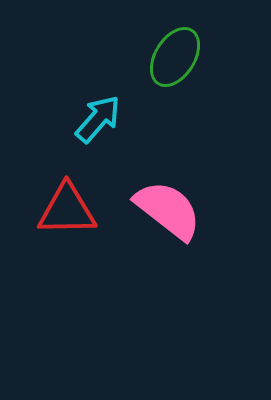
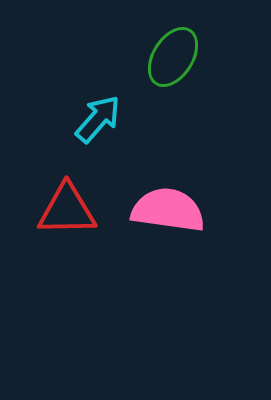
green ellipse: moved 2 px left
pink semicircle: rotated 30 degrees counterclockwise
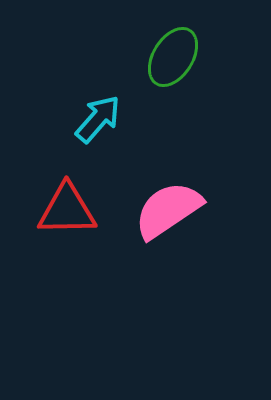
pink semicircle: rotated 42 degrees counterclockwise
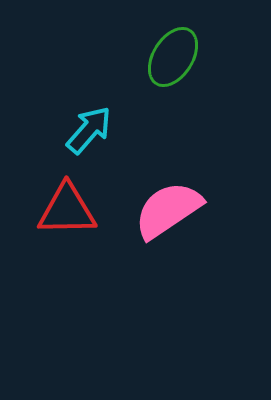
cyan arrow: moved 9 px left, 11 px down
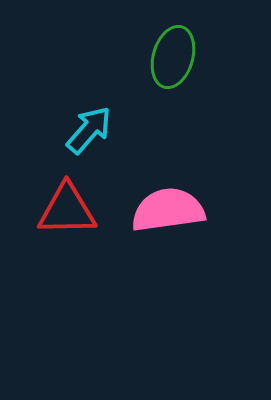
green ellipse: rotated 16 degrees counterclockwise
pink semicircle: rotated 26 degrees clockwise
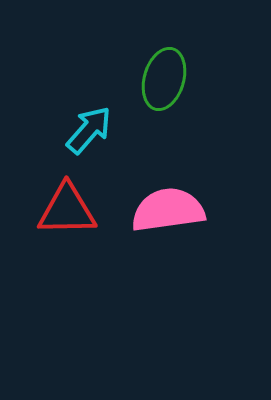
green ellipse: moved 9 px left, 22 px down
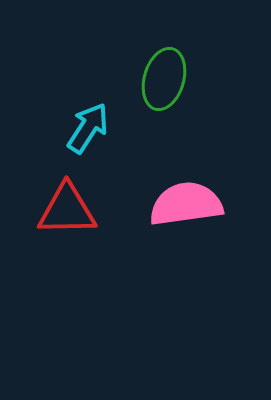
cyan arrow: moved 1 px left, 2 px up; rotated 8 degrees counterclockwise
pink semicircle: moved 18 px right, 6 px up
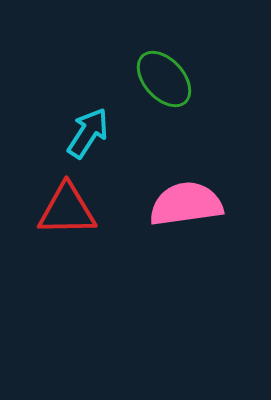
green ellipse: rotated 58 degrees counterclockwise
cyan arrow: moved 5 px down
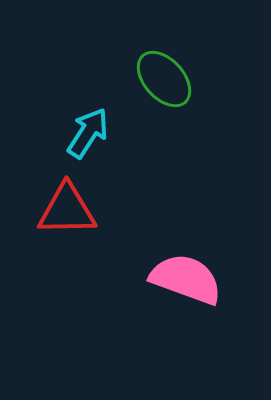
pink semicircle: moved 75 px down; rotated 28 degrees clockwise
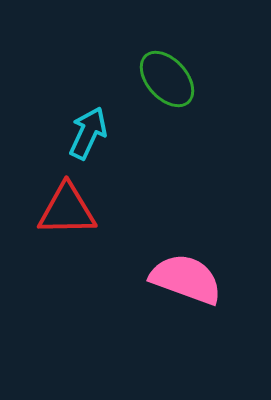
green ellipse: moved 3 px right
cyan arrow: rotated 8 degrees counterclockwise
